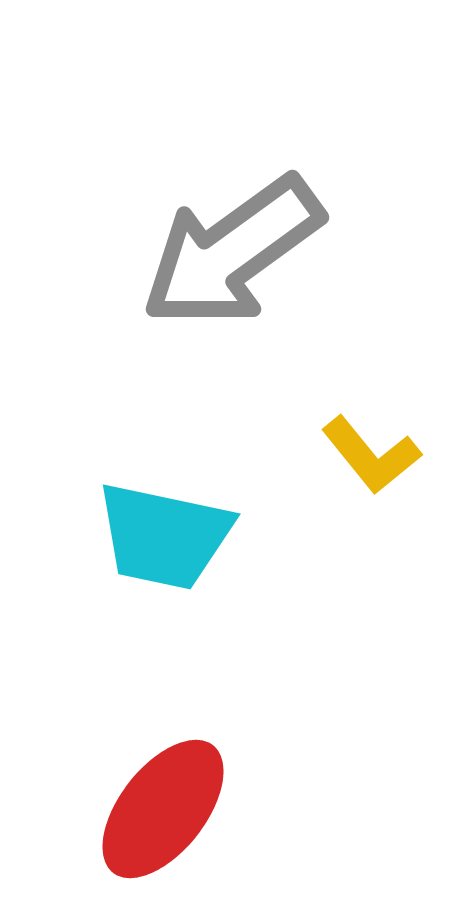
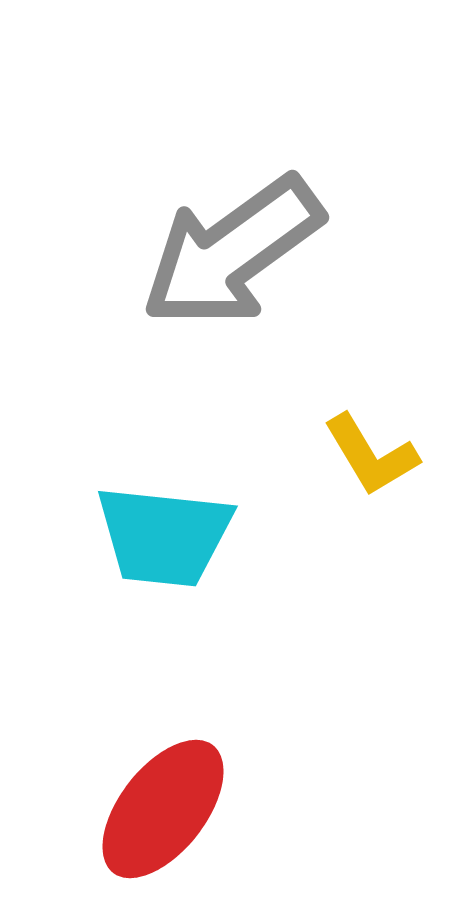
yellow L-shape: rotated 8 degrees clockwise
cyan trapezoid: rotated 6 degrees counterclockwise
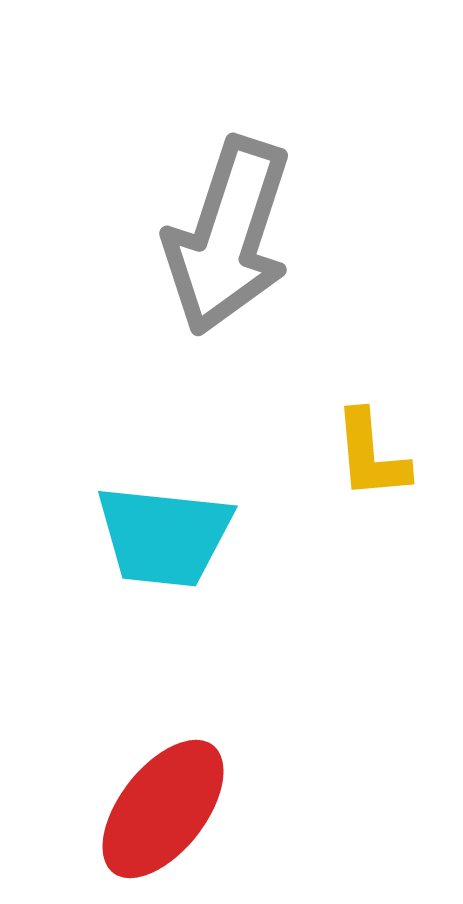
gray arrow: moved 4 px left, 16 px up; rotated 36 degrees counterclockwise
yellow L-shape: rotated 26 degrees clockwise
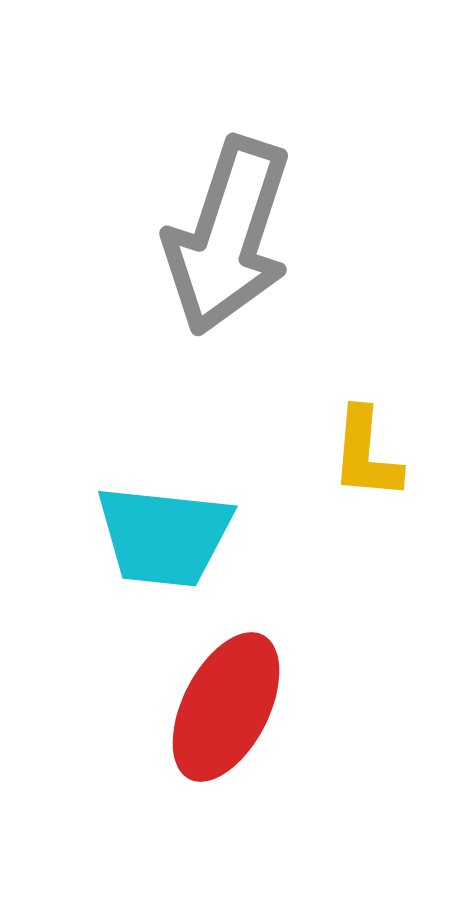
yellow L-shape: moved 5 px left, 1 px up; rotated 10 degrees clockwise
red ellipse: moved 63 px right, 102 px up; rotated 11 degrees counterclockwise
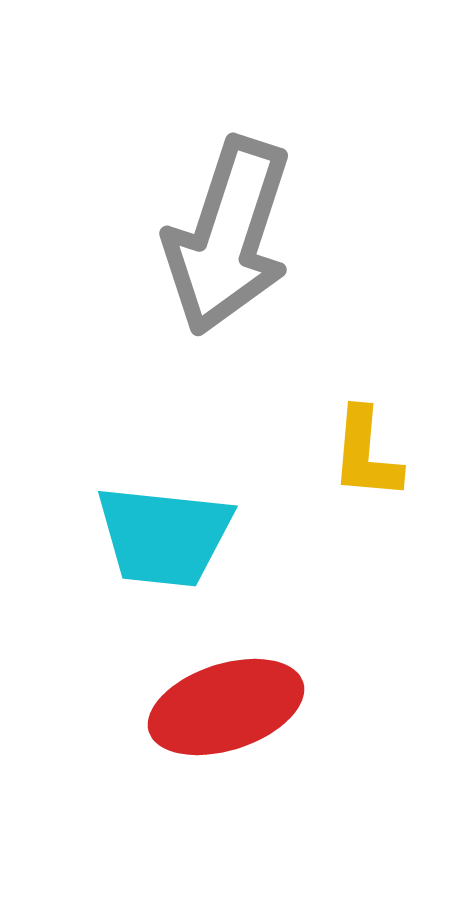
red ellipse: rotated 45 degrees clockwise
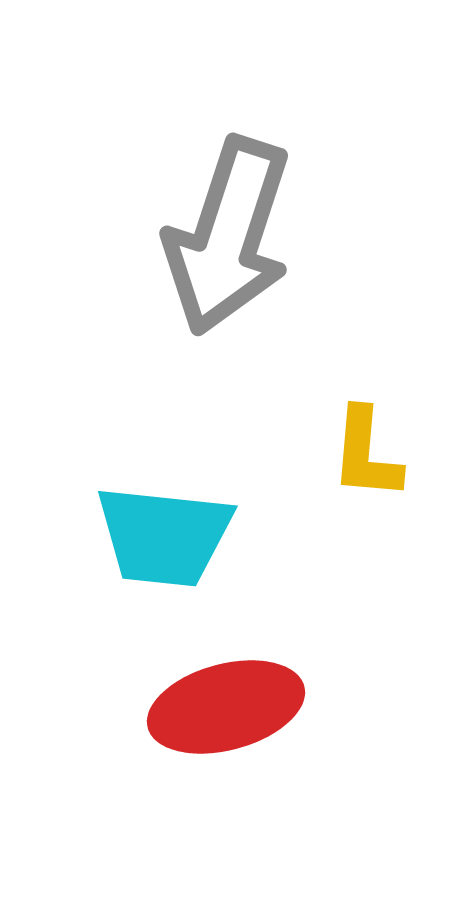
red ellipse: rotated 3 degrees clockwise
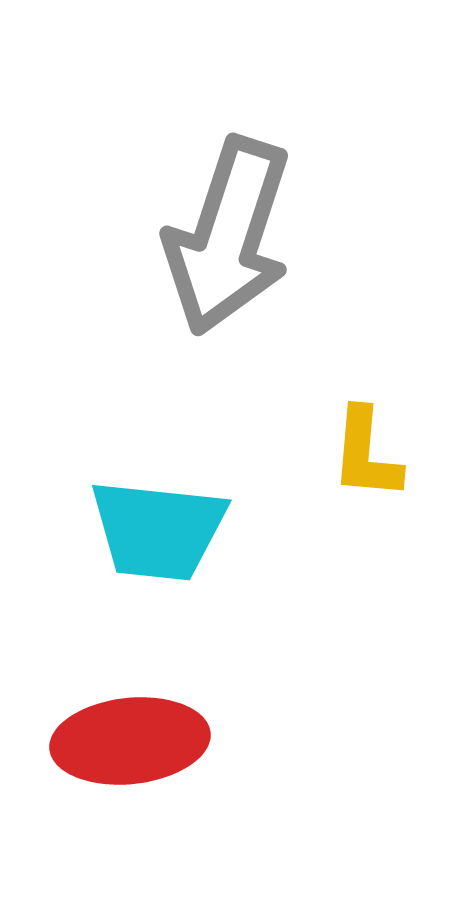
cyan trapezoid: moved 6 px left, 6 px up
red ellipse: moved 96 px left, 34 px down; rotated 9 degrees clockwise
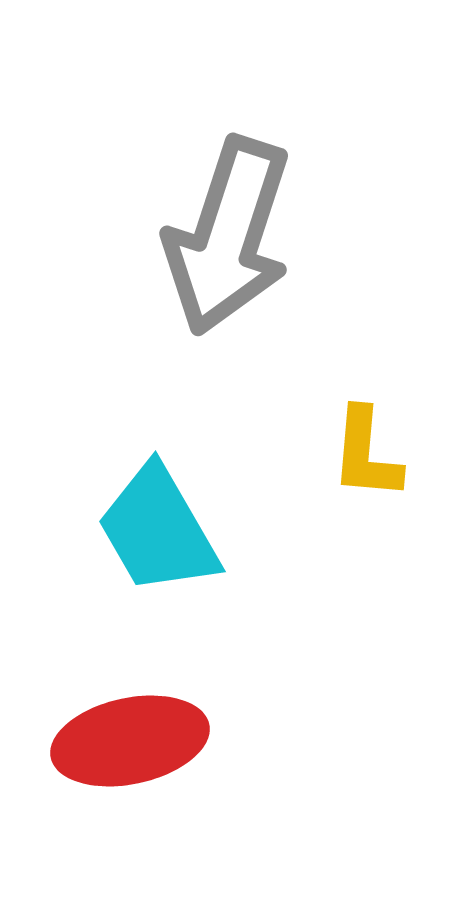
cyan trapezoid: rotated 54 degrees clockwise
red ellipse: rotated 6 degrees counterclockwise
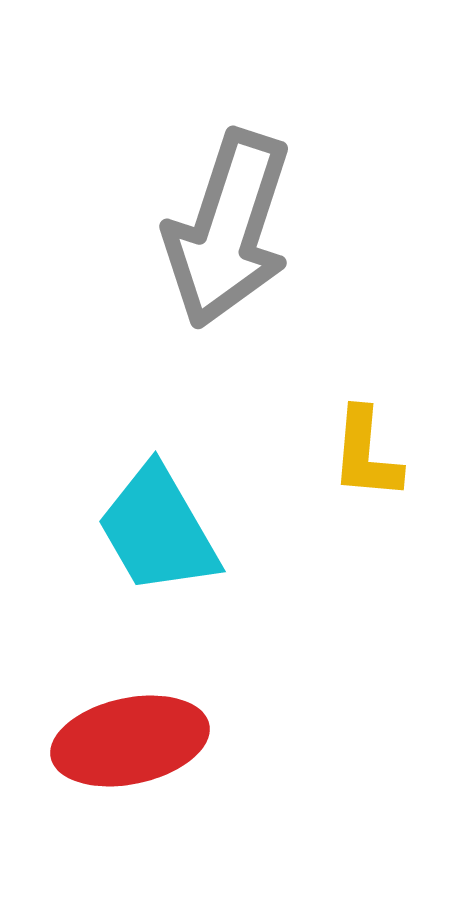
gray arrow: moved 7 px up
